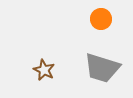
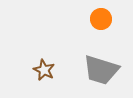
gray trapezoid: moved 1 px left, 2 px down
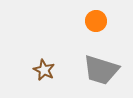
orange circle: moved 5 px left, 2 px down
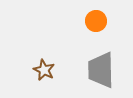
gray trapezoid: rotated 72 degrees clockwise
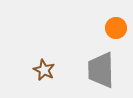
orange circle: moved 20 px right, 7 px down
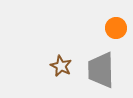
brown star: moved 17 px right, 4 px up
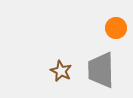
brown star: moved 5 px down
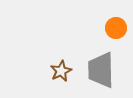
brown star: rotated 20 degrees clockwise
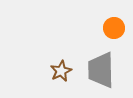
orange circle: moved 2 px left
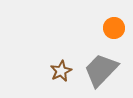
gray trapezoid: rotated 45 degrees clockwise
